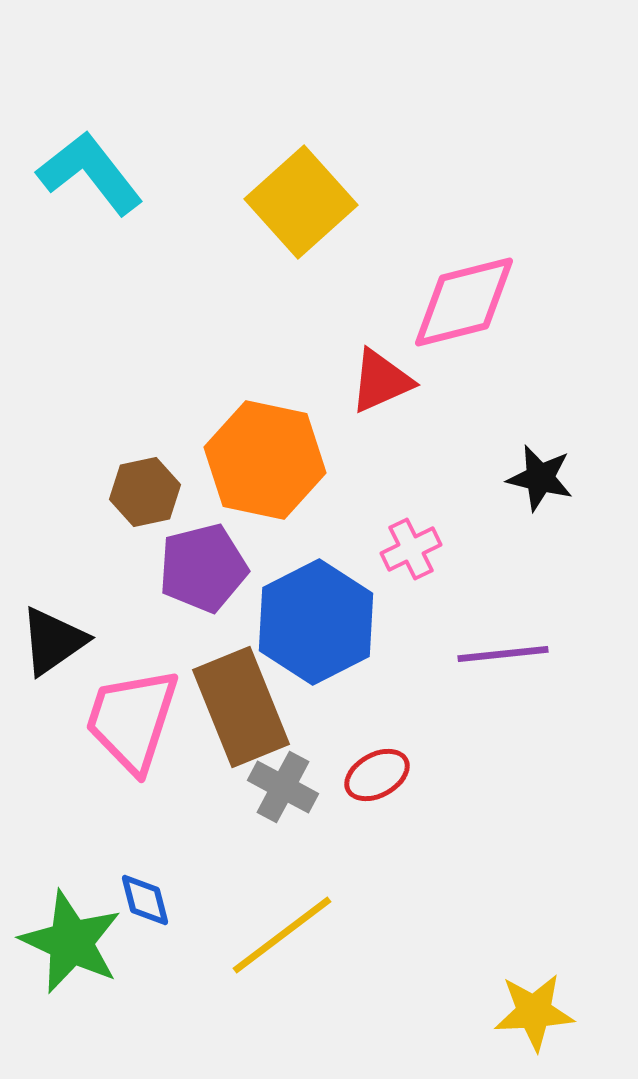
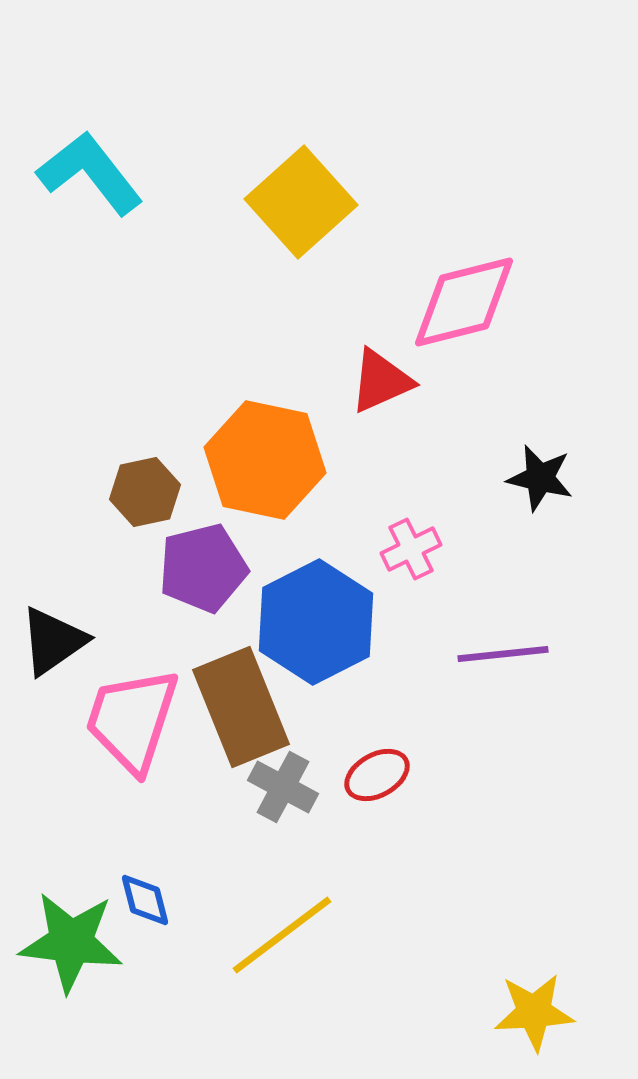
green star: rotated 18 degrees counterclockwise
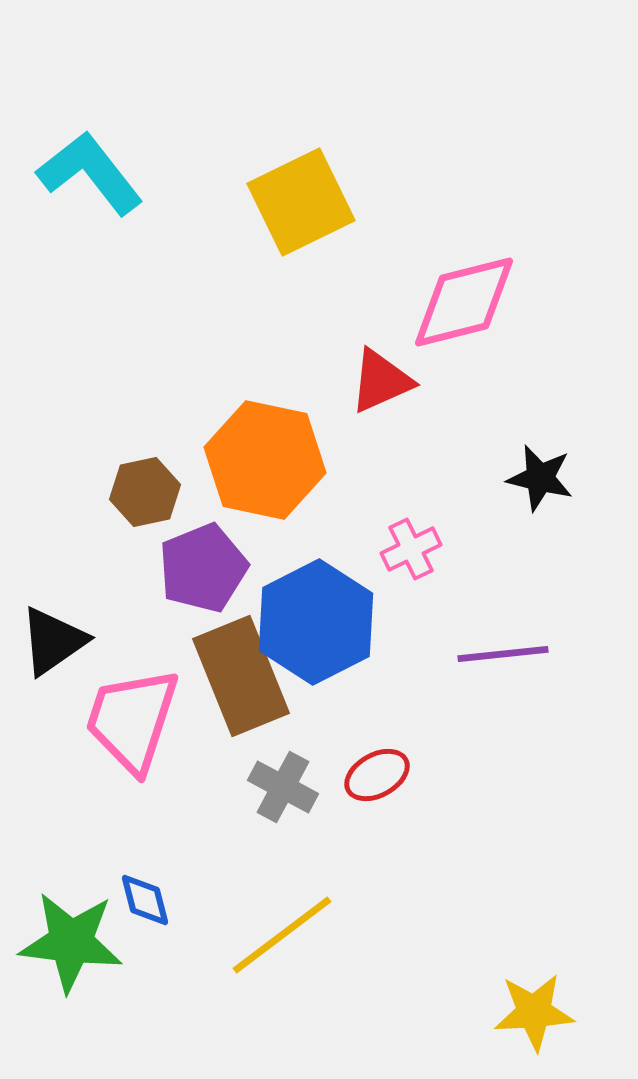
yellow square: rotated 16 degrees clockwise
purple pentagon: rotated 8 degrees counterclockwise
brown rectangle: moved 31 px up
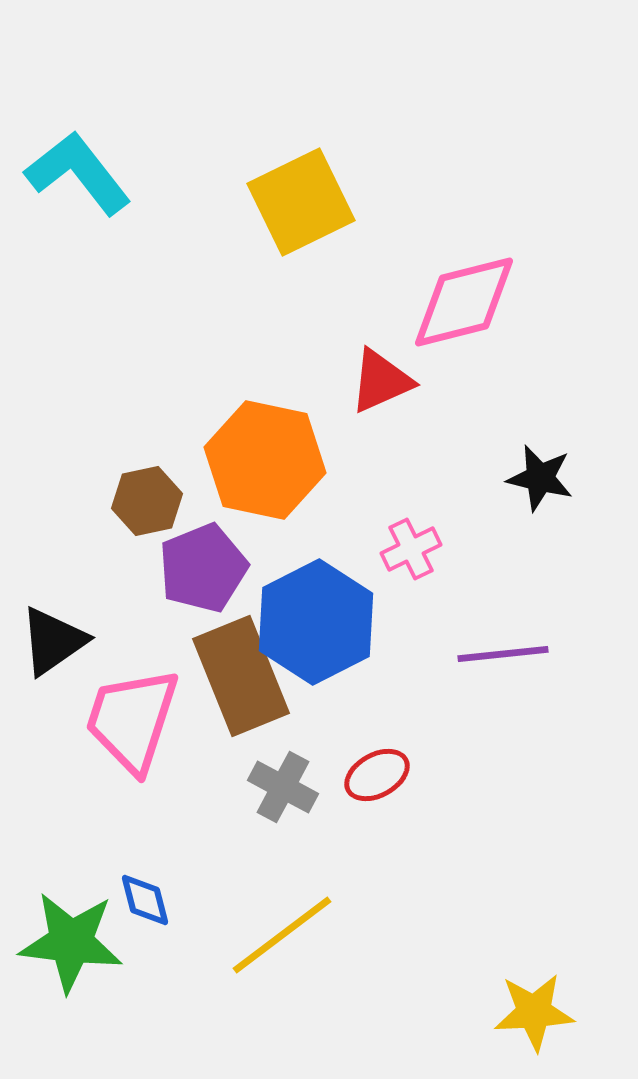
cyan L-shape: moved 12 px left
brown hexagon: moved 2 px right, 9 px down
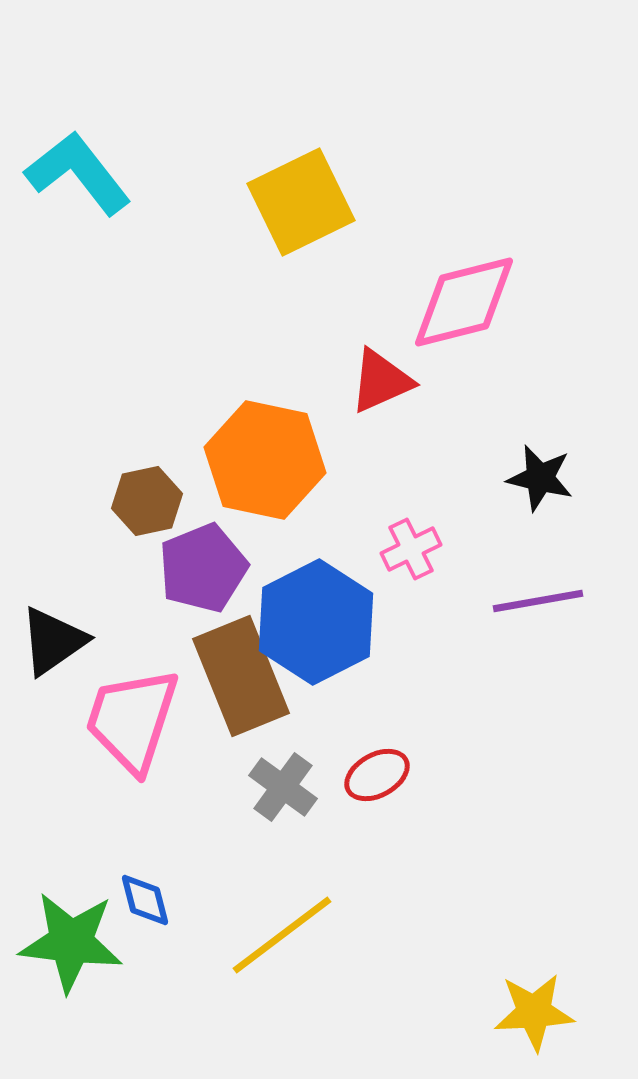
purple line: moved 35 px right, 53 px up; rotated 4 degrees counterclockwise
gray cross: rotated 8 degrees clockwise
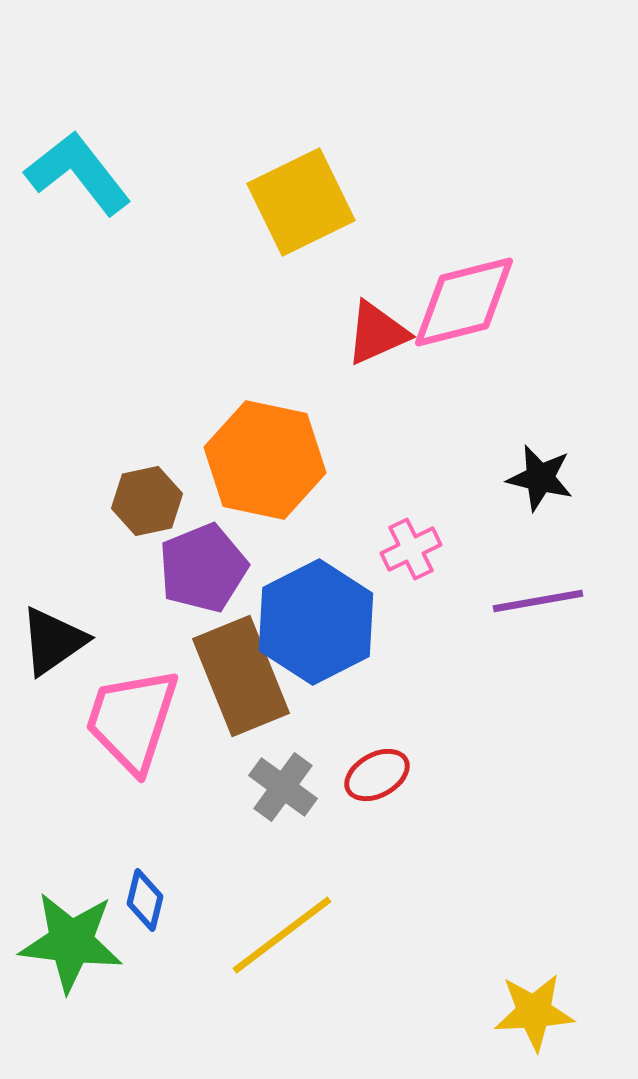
red triangle: moved 4 px left, 48 px up
blue diamond: rotated 28 degrees clockwise
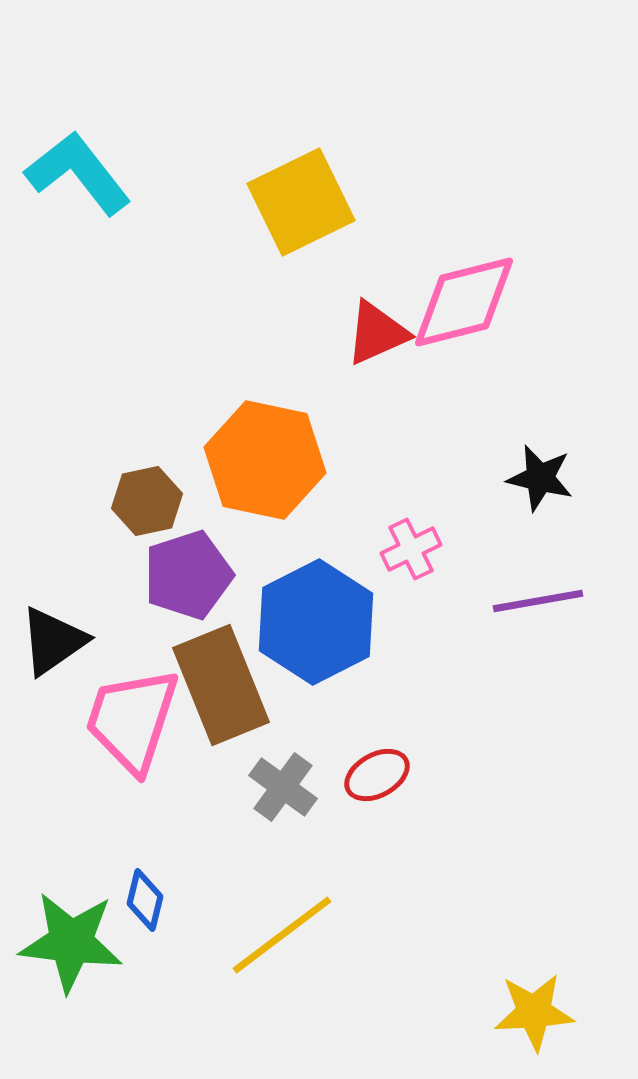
purple pentagon: moved 15 px left, 7 px down; rotated 4 degrees clockwise
brown rectangle: moved 20 px left, 9 px down
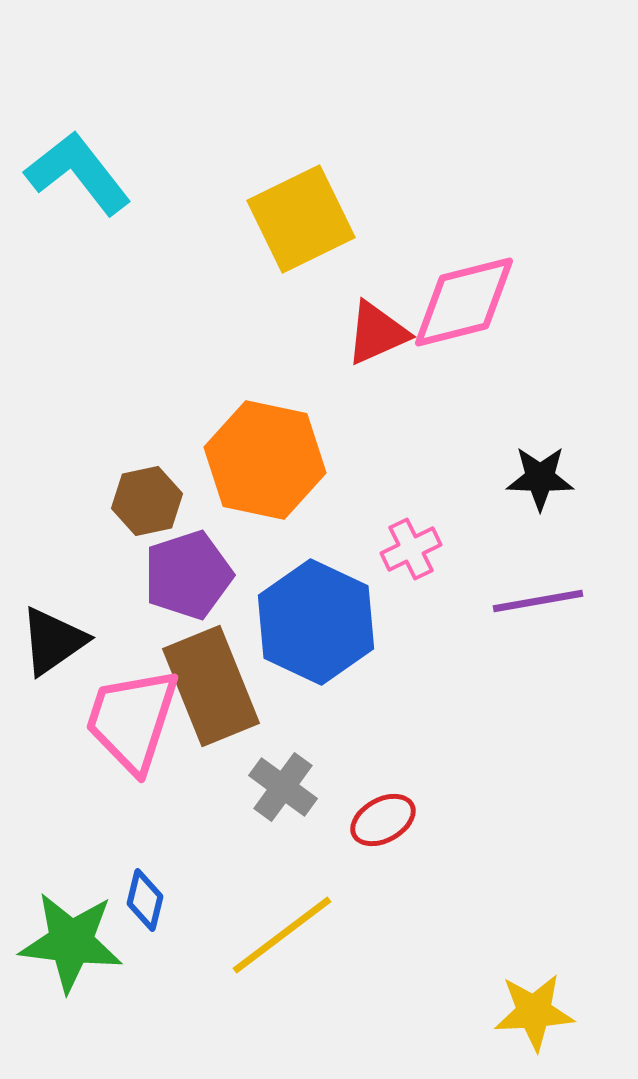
yellow square: moved 17 px down
black star: rotated 12 degrees counterclockwise
blue hexagon: rotated 8 degrees counterclockwise
brown rectangle: moved 10 px left, 1 px down
red ellipse: moved 6 px right, 45 px down
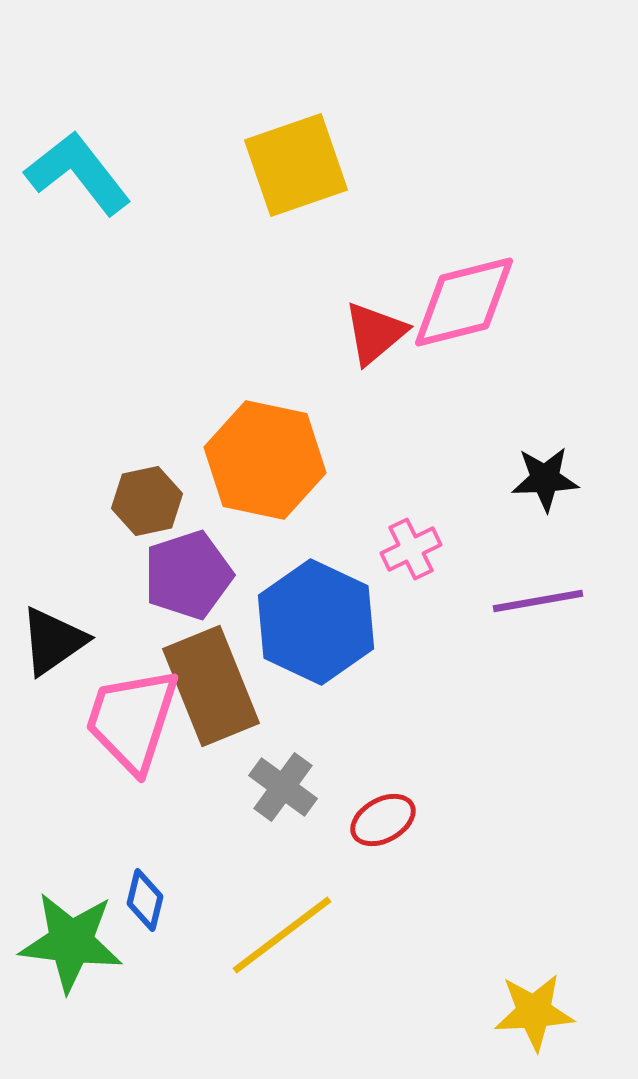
yellow square: moved 5 px left, 54 px up; rotated 7 degrees clockwise
red triangle: moved 2 px left; rotated 16 degrees counterclockwise
black star: moved 5 px right, 1 px down; rotated 4 degrees counterclockwise
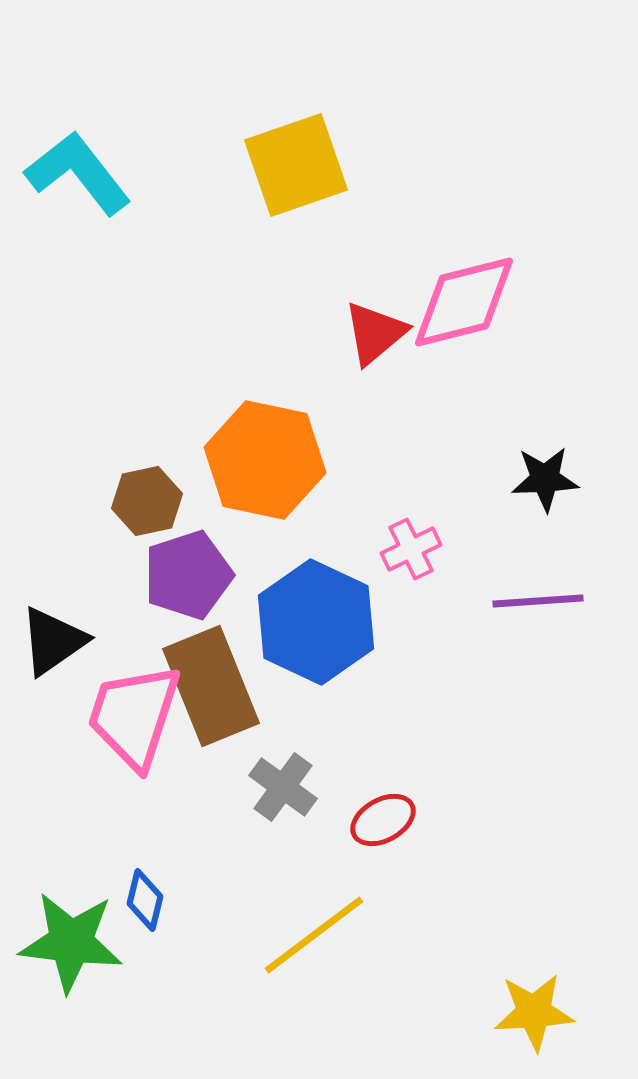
purple line: rotated 6 degrees clockwise
pink trapezoid: moved 2 px right, 4 px up
yellow line: moved 32 px right
